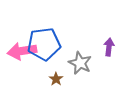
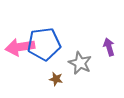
purple arrow: rotated 24 degrees counterclockwise
pink arrow: moved 2 px left, 4 px up
brown star: rotated 24 degrees counterclockwise
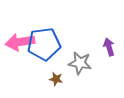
pink arrow: moved 5 px up
gray star: rotated 15 degrees counterclockwise
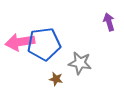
purple arrow: moved 25 px up
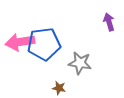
brown star: moved 3 px right, 9 px down
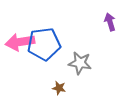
purple arrow: moved 1 px right
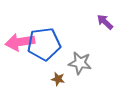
purple arrow: moved 5 px left; rotated 30 degrees counterclockwise
brown star: moved 1 px left, 9 px up
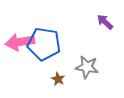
blue pentagon: rotated 16 degrees clockwise
gray star: moved 7 px right, 4 px down
brown star: rotated 16 degrees clockwise
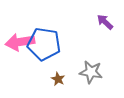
gray star: moved 4 px right, 5 px down
